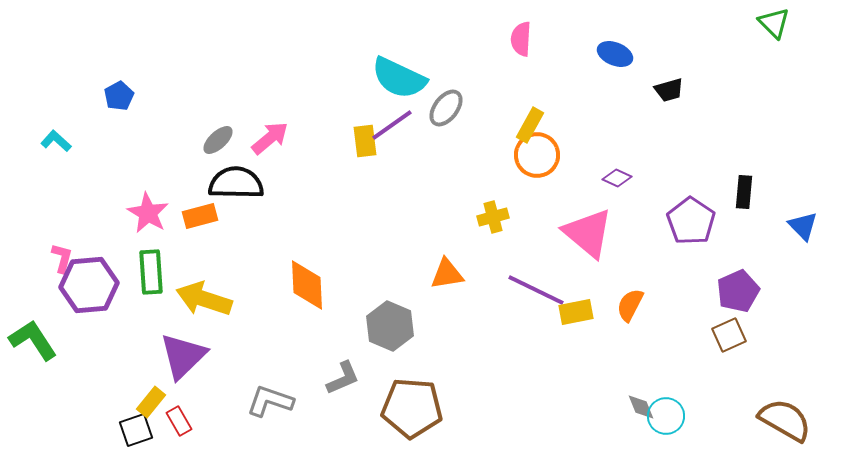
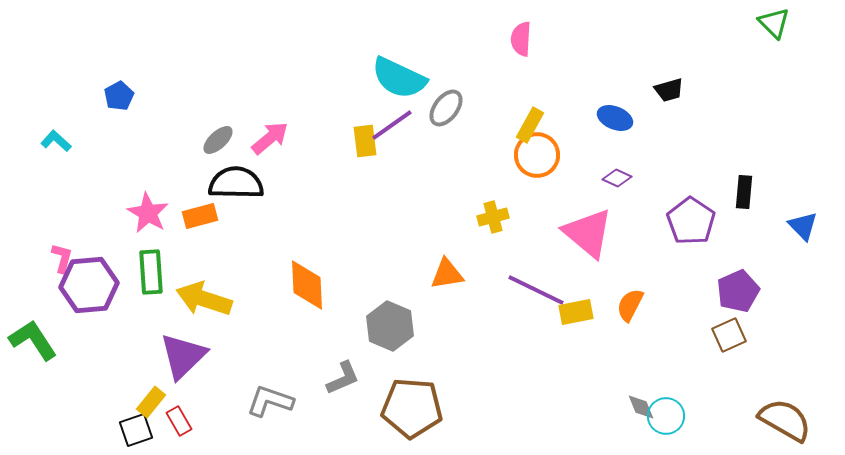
blue ellipse at (615, 54): moved 64 px down
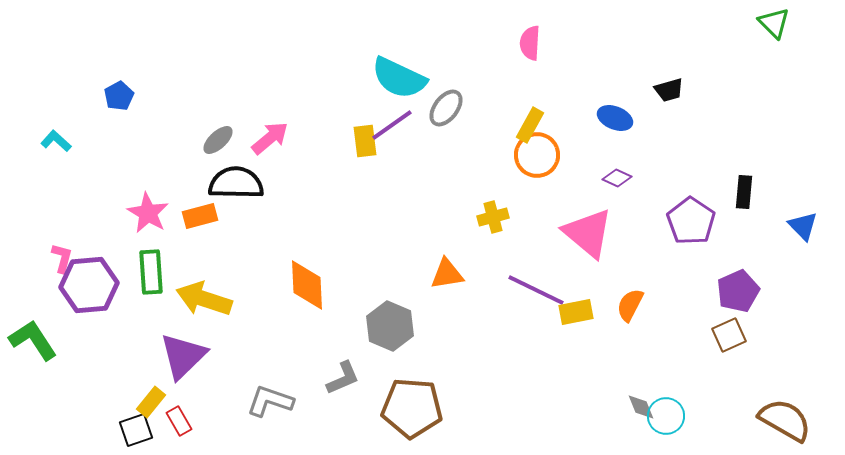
pink semicircle at (521, 39): moved 9 px right, 4 px down
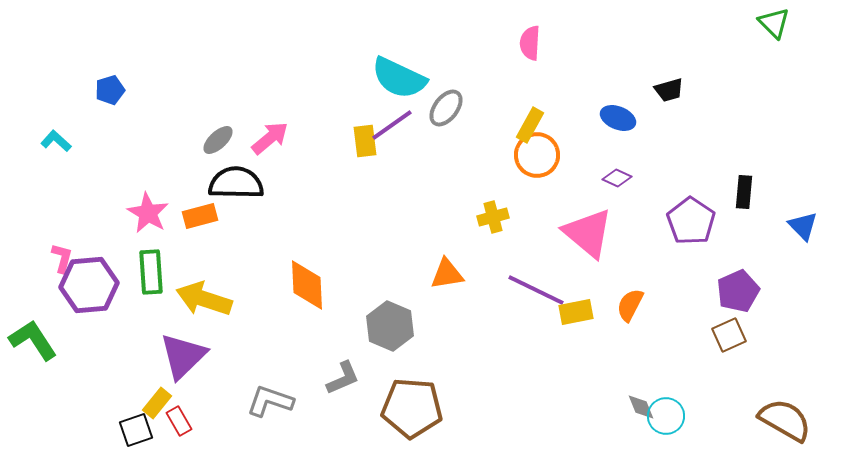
blue pentagon at (119, 96): moved 9 px left, 6 px up; rotated 12 degrees clockwise
blue ellipse at (615, 118): moved 3 px right
yellow rectangle at (151, 402): moved 6 px right, 1 px down
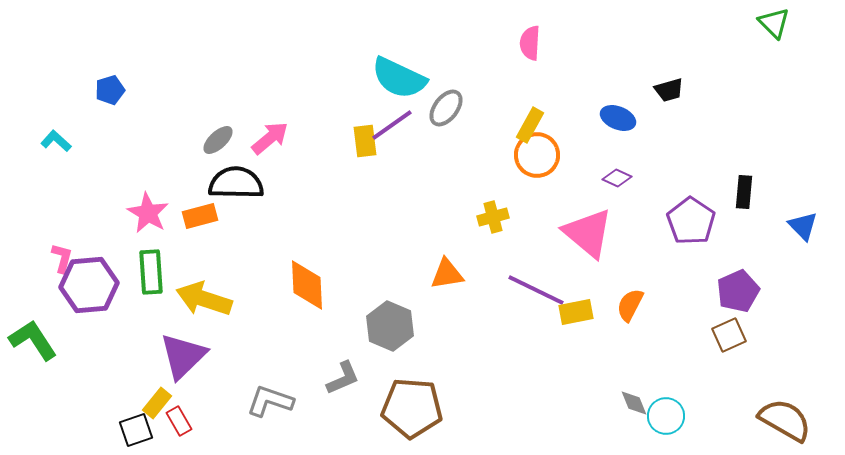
gray diamond at (641, 407): moved 7 px left, 4 px up
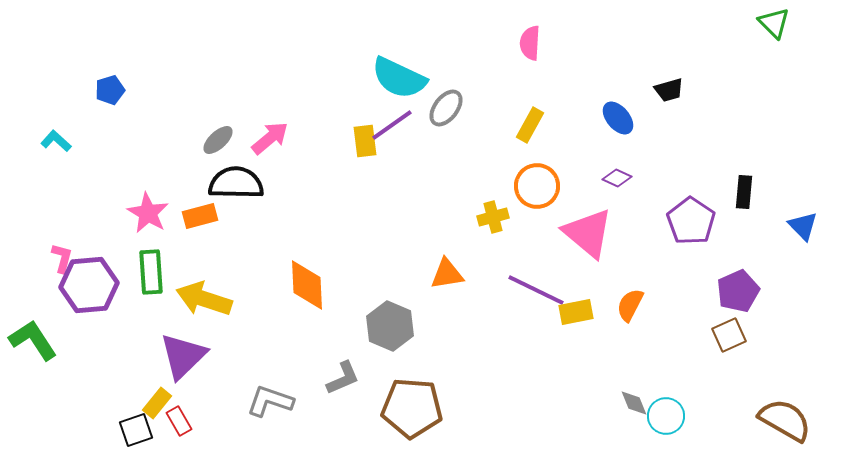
blue ellipse at (618, 118): rotated 28 degrees clockwise
orange circle at (537, 155): moved 31 px down
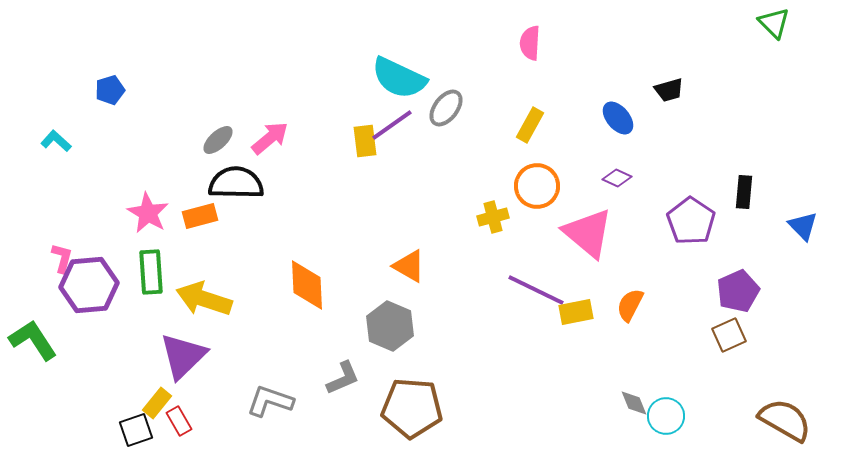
orange triangle at (447, 274): moved 38 px left, 8 px up; rotated 39 degrees clockwise
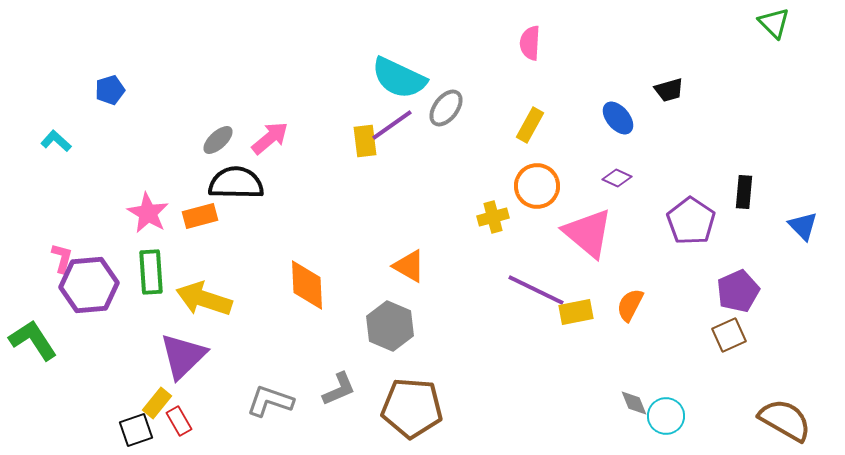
gray L-shape at (343, 378): moved 4 px left, 11 px down
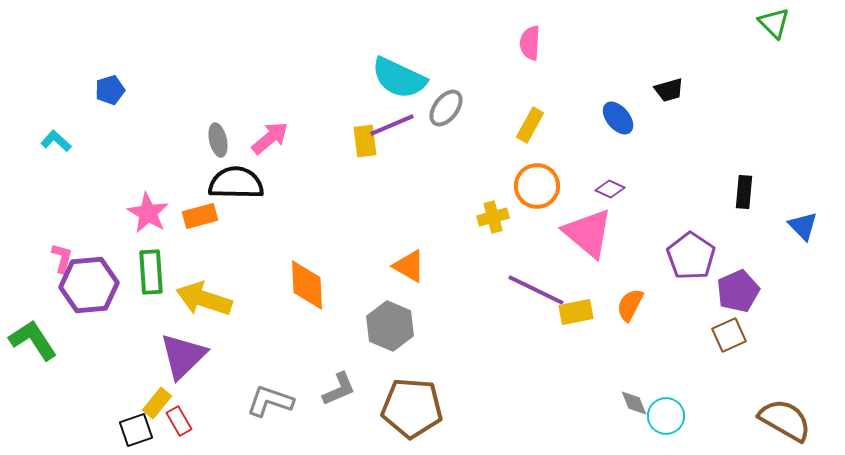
purple line at (392, 125): rotated 12 degrees clockwise
gray ellipse at (218, 140): rotated 60 degrees counterclockwise
purple diamond at (617, 178): moved 7 px left, 11 px down
purple pentagon at (691, 221): moved 35 px down
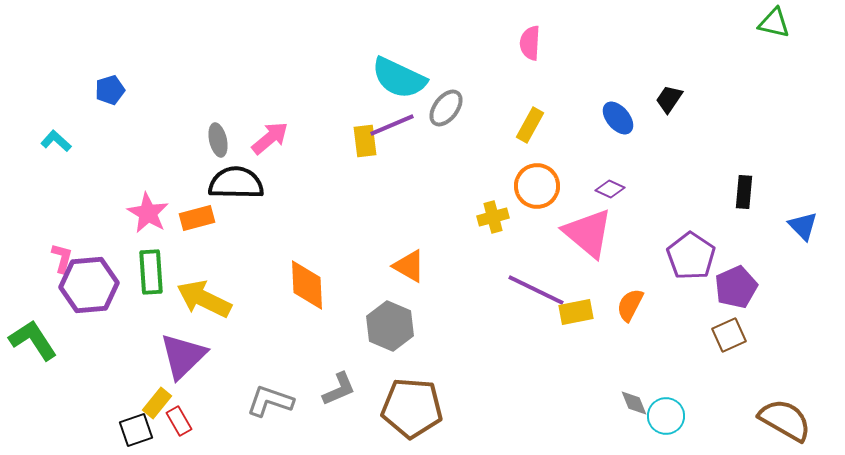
green triangle at (774, 23): rotated 32 degrees counterclockwise
black trapezoid at (669, 90): moved 9 px down; rotated 140 degrees clockwise
orange rectangle at (200, 216): moved 3 px left, 2 px down
purple pentagon at (738, 291): moved 2 px left, 4 px up
yellow arrow at (204, 299): rotated 8 degrees clockwise
